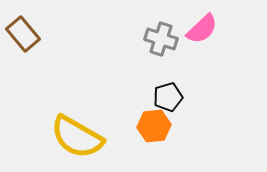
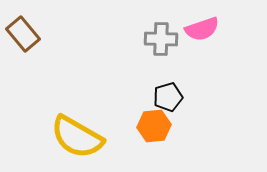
pink semicircle: rotated 24 degrees clockwise
gray cross: rotated 16 degrees counterclockwise
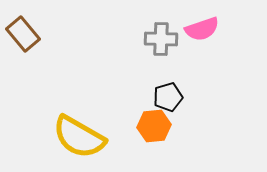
yellow semicircle: moved 2 px right
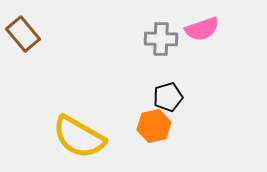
orange hexagon: rotated 8 degrees counterclockwise
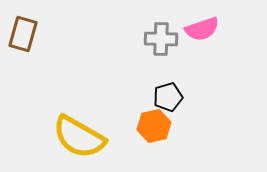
brown rectangle: rotated 56 degrees clockwise
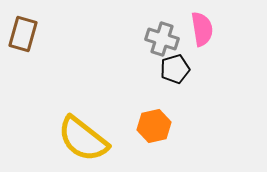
pink semicircle: rotated 80 degrees counterclockwise
gray cross: moved 1 px right; rotated 16 degrees clockwise
black pentagon: moved 7 px right, 28 px up
yellow semicircle: moved 4 px right, 2 px down; rotated 8 degrees clockwise
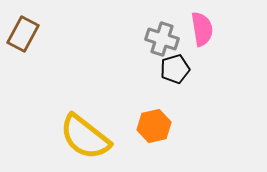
brown rectangle: rotated 12 degrees clockwise
yellow semicircle: moved 2 px right, 2 px up
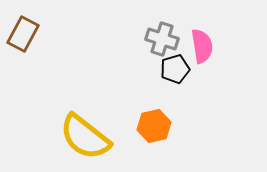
pink semicircle: moved 17 px down
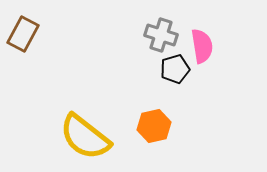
gray cross: moved 1 px left, 4 px up
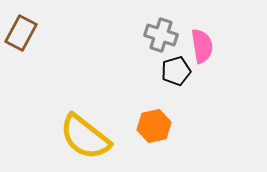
brown rectangle: moved 2 px left, 1 px up
black pentagon: moved 1 px right, 2 px down
